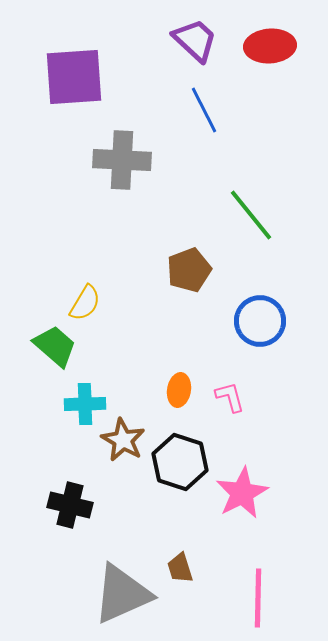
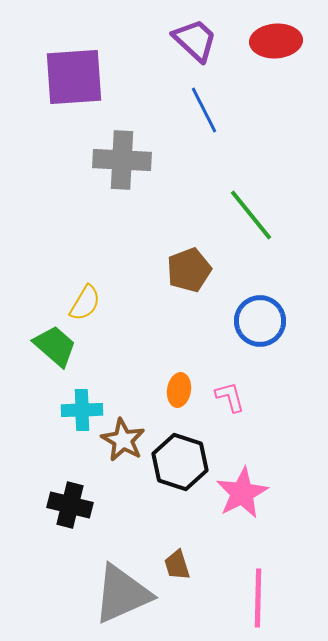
red ellipse: moved 6 px right, 5 px up
cyan cross: moved 3 px left, 6 px down
brown trapezoid: moved 3 px left, 3 px up
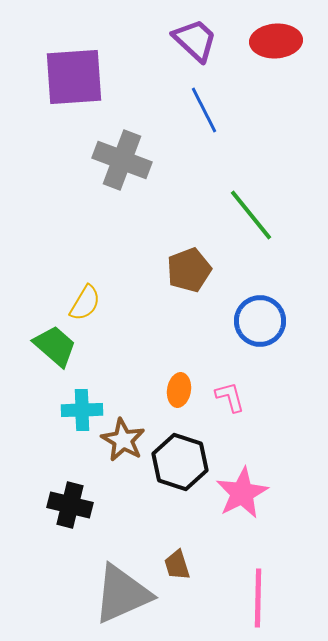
gray cross: rotated 18 degrees clockwise
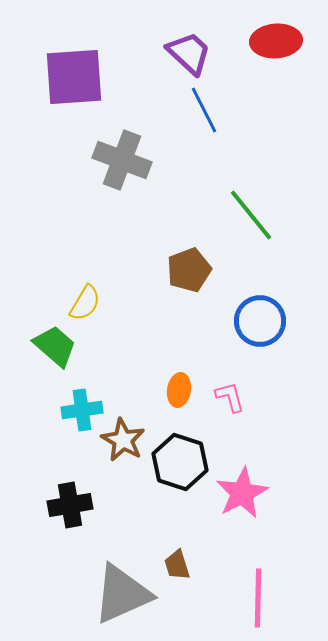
purple trapezoid: moved 6 px left, 13 px down
cyan cross: rotated 6 degrees counterclockwise
black cross: rotated 24 degrees counterclockwise
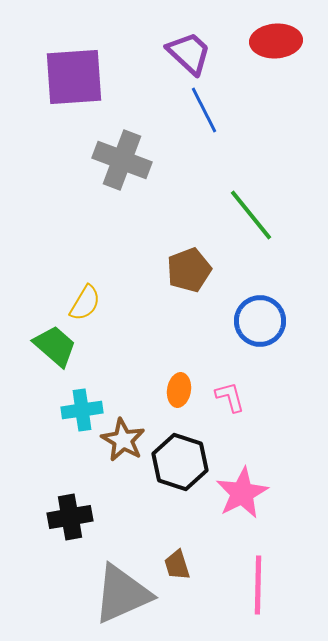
black cross: moved 12 px down
pink line: moved 13 px up
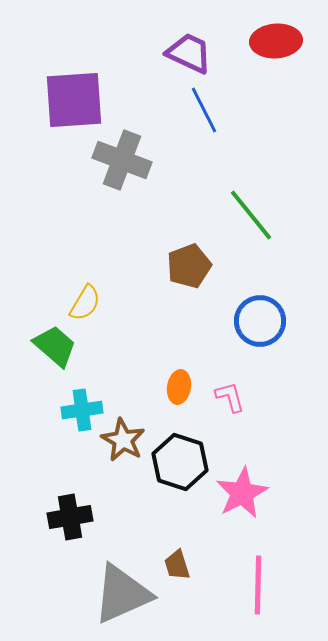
purple trapezoid: rotated 18 degrees counterclockwise
purple square: moved 23 px down
brown pentagon: moved 4 px up
orange ellipse: moved 3 px up
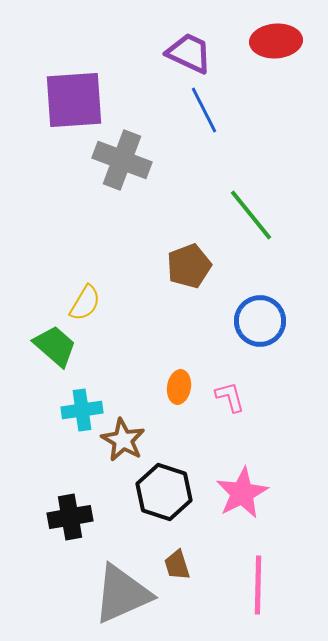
black hexagon: moved 16 px left, 30 px down
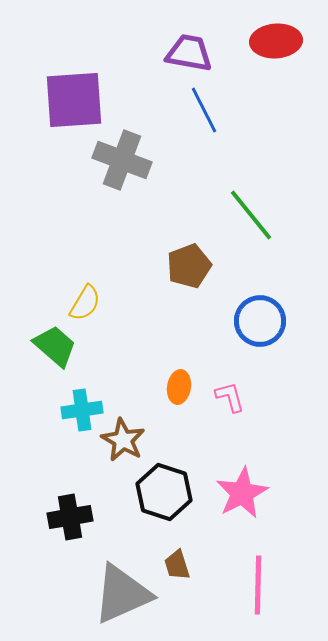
purple trapezoid: rotated 15 degrees counterclockwise
